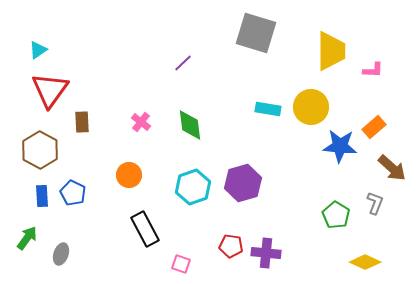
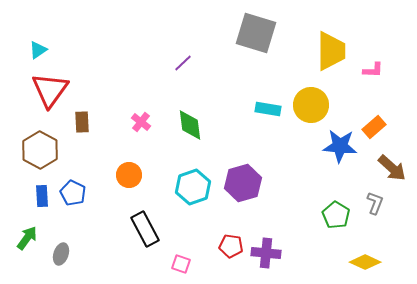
yellow circle: moved 2 px up
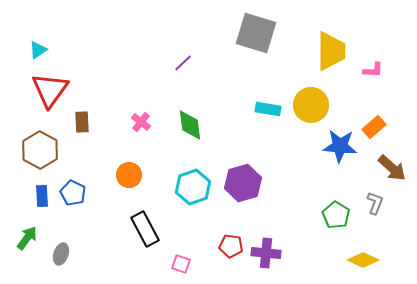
yellow diamond: moved 2 px left, 2 px up
